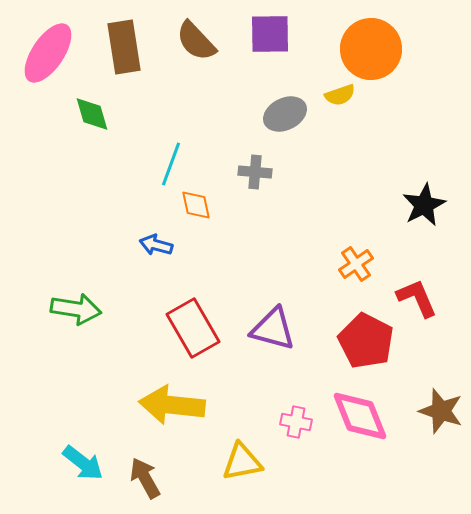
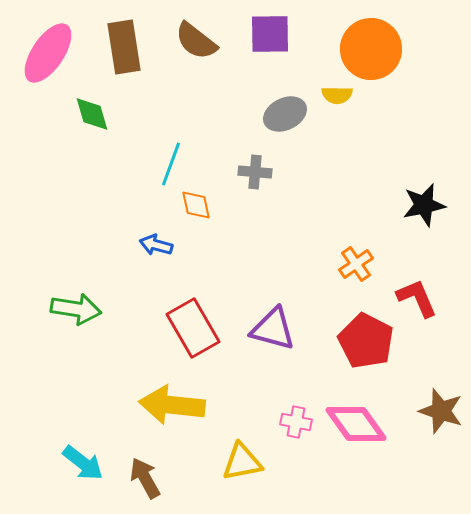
brown semicircle: rotated 9 degrees counterclockwise
yellow semicircle: moved 3 px left; rotated 20 degrees clockwise
black star: rotated 15 degrees clockwise
pink diamond: moved 4 px left, 8 px down; rotated 14 degrees counterclockwise
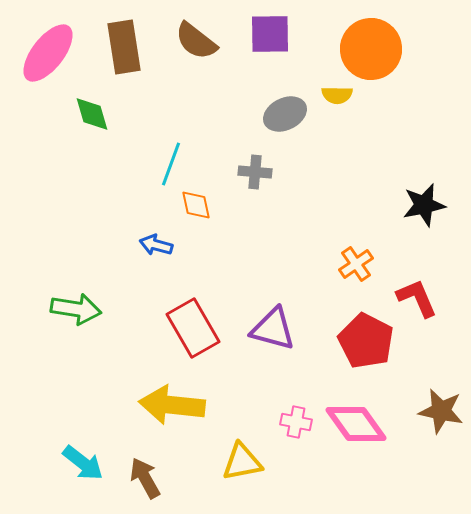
pink ellipse: rotated 4 degrees clockwise
brown star: rotated 6 degrees counterclockwise
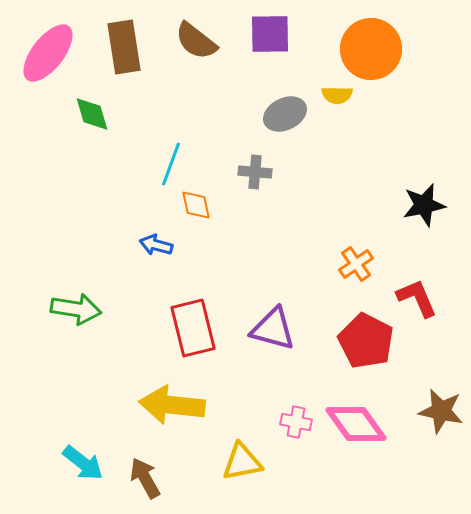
red rectangle: rotated 16 degrees clockwise
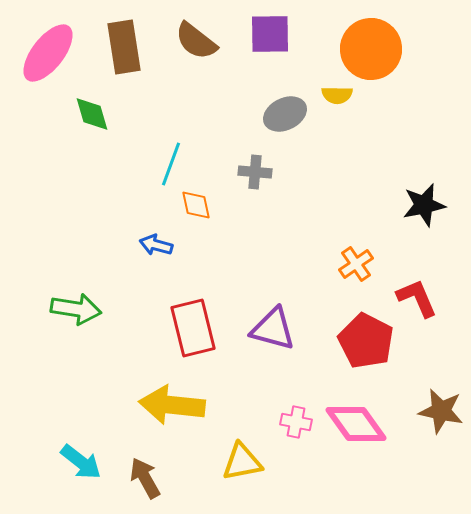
cyan arrow: moved 2 px left, 1 px up
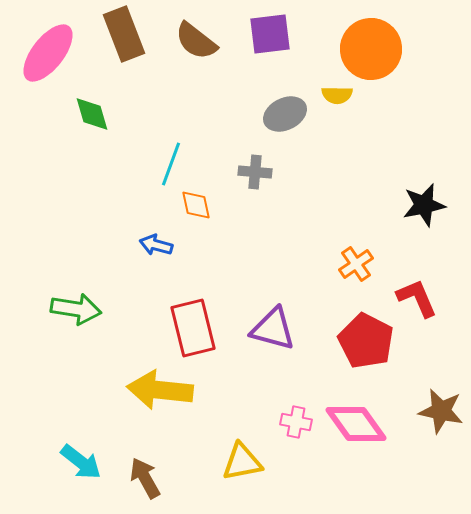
purple square: rotated 6 degrees counterclockwise
brown rectangle: moved 13 px up; rotated 12 degrees counterclockwise
yellow arrow: moved 12 px left, 15 px up
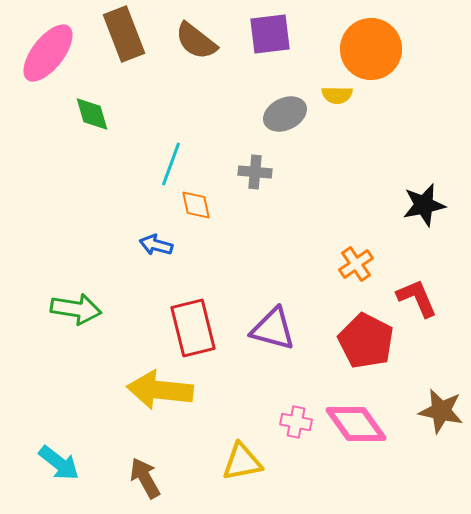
cyan arrow: moved 22 px left, 1 px down
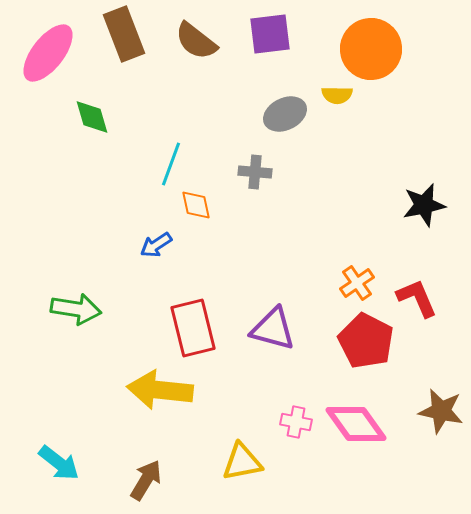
green diamond: moved 3 px down
blue arrow: rotated 48 degrees counterclockwise
orange cross: moved 1 px right, 19 px down
brown arrow: moved 1 px right, 2 px down; rotated 60 degrees clockwise
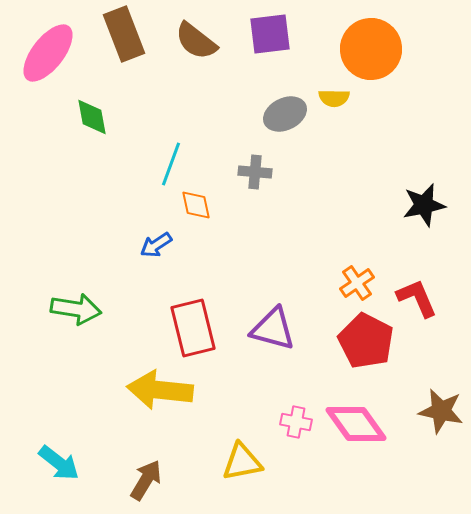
yellow semicircle: moved 3 px left, 3 px down
green diamond: rotated 6 degrees clockwise
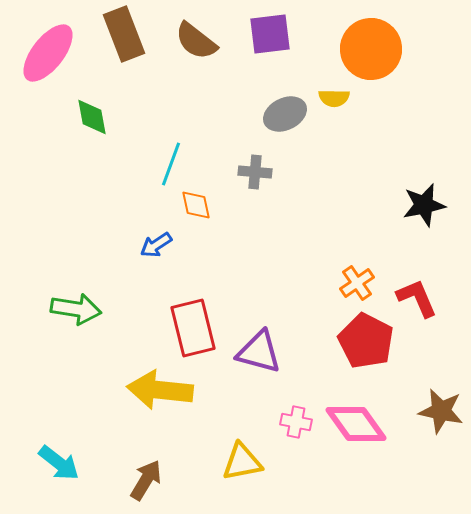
purple triangle: moved 14 px left, 23 px down
